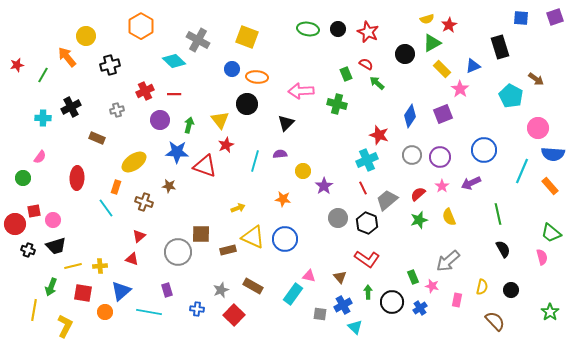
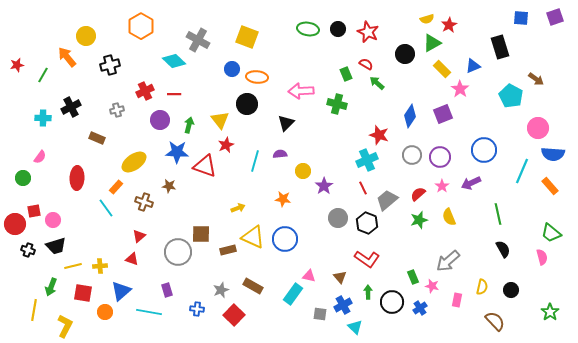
orange rectangle at (116, 187): rotated 24 degrees clockwise
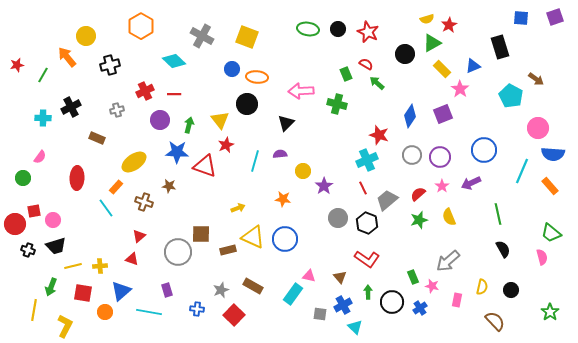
gray cross at (198, 40): moved 4 px right, 4 px up
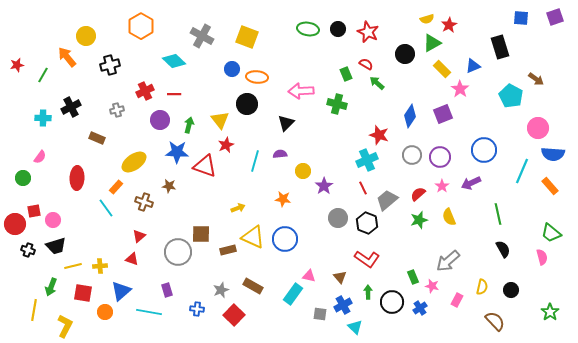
pink rectangle at (457, 300): rotated 16 degrees clockwise
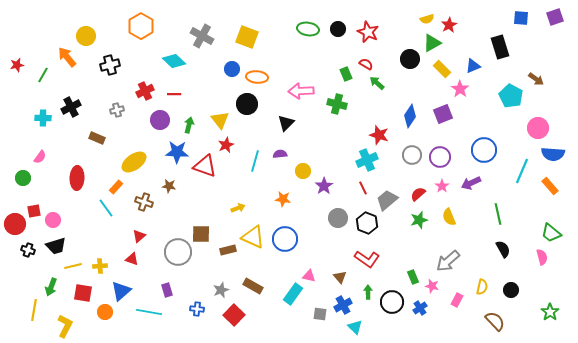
black circle at (405, 54): moved 5 px right, 5 px down
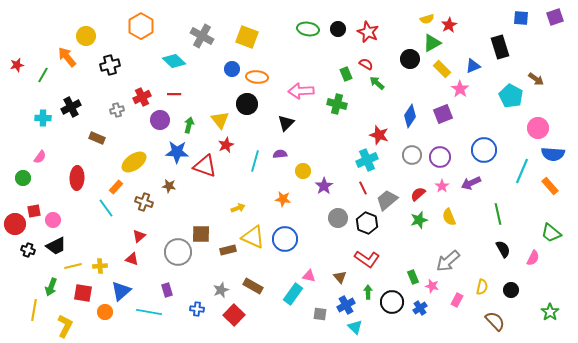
red cross at (145, 91): moved 3 px left, 6 px down
black trapezoid at (56, 246): rotated 10 degrees counterclockwise
pink semicircle at (542, 257): moved 9 px left, 1 px down; rotated 42 degrees clockwise
blue cross at (343, 305): moved 3 px right
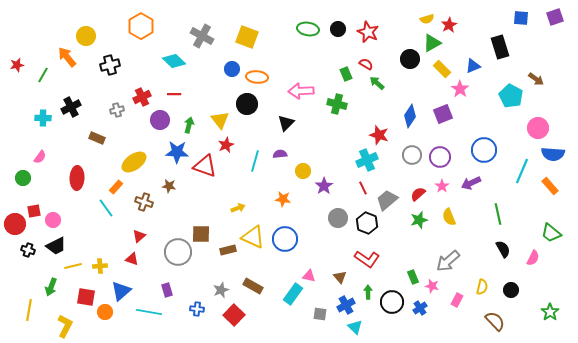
red square at (83, 293): moved 3 px right, 4 px down
yellow line at (34, 310): moved 5 px left
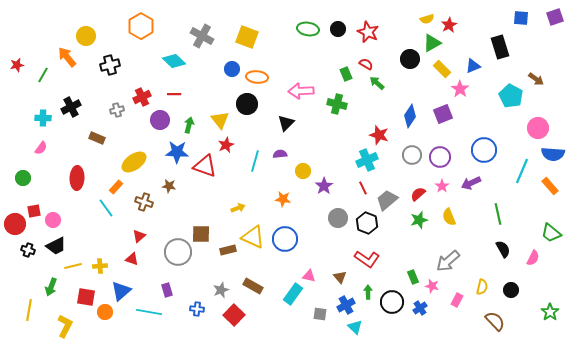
pink semicircle at (40, 157): moved 1 px right, 9 px up
